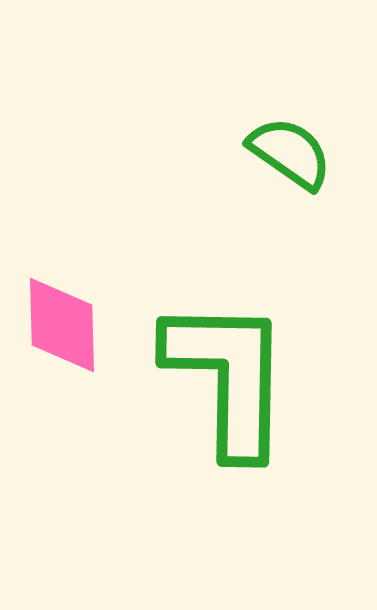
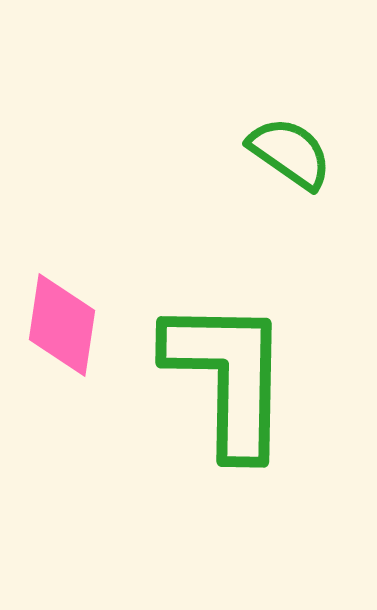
pink diamond: rotated 10 degrees clockwise
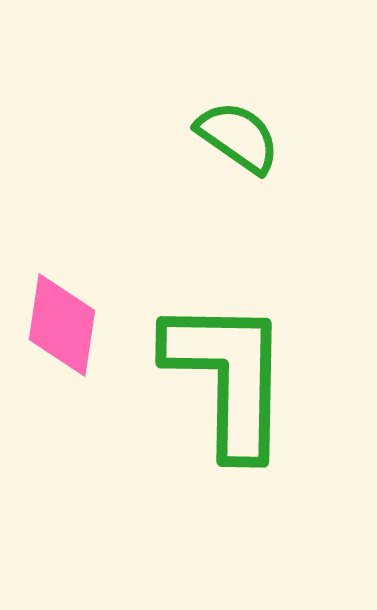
green semicircle: moved 52 px left, 16 px up
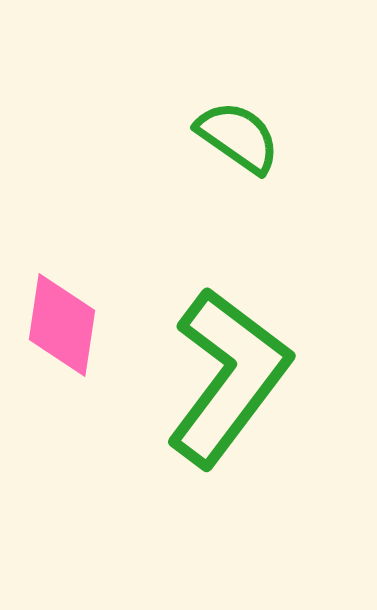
green L-shape: rotated 36 degrees clockwise
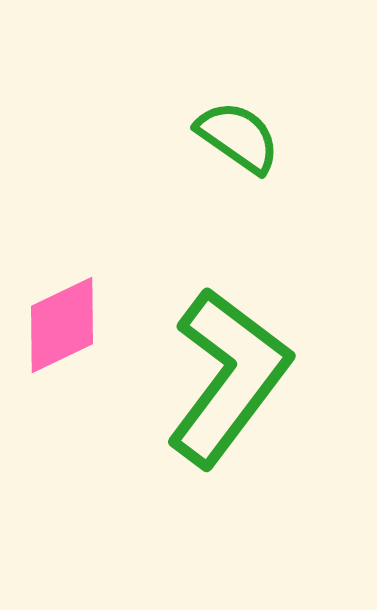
pink diamond: rotated 56 degrees clockwise
